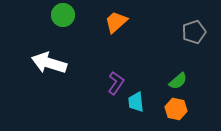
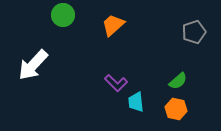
orange trapezoid: moved 3 px left, 3 px down
white arrow: moved 16 px left, 2 px down; rotated 64 degrees counterclockwise
purple L-shape: rotated 100 degrees clockwise
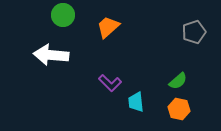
orange trapezoid: moved 5 px left, 2 px down
white arrow: moved 18 px right, 10 px up; rotated 52 degrees clockwise
purple L-shape: moved 6 px left
orange hexagon: moved 3 px right
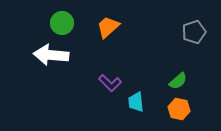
green circle: moved 1 px left, 8 px down
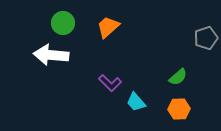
green circle: moved 1 px right
gray pentagon: moved 12 px right, 6 px down
green semicircle: moved 4 px up
cyan trapezoid: rotated 35 degrees counterclockwise
orange hexagon: rotated 15 degrees counterclockwise
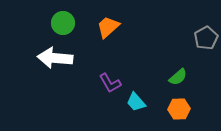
gray pentagon: rotated 10 degrees counterclockwise
white arrow: moved 4 px right, 3 px down
purple L-shape: rotated 15 degrees clockwise
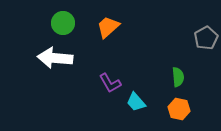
green semicircle: rotated 54 degrees counterclockwise
orange hexagon: rotated 15 degrees clockwise
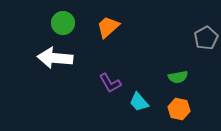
green semicircle: rotated 84 degrees clockwise
cyan trapezoid: moved 3 px right
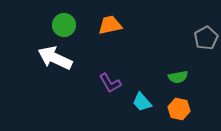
green circle: moved 1 px right, 2 px down
orange trapezoid: moved 2 px right, 2 px up; rotated 30 degrees clockwise
white arrow: rotated 20 degrees clockwise
cyan trapezoid: moved 3 px right
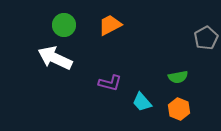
orange trapezoid: rotated 15 degrees counterclockwise
purple L-shape: rotated 45 degrees counterclockwise
orange hexagon: rotated 10 degrees clockwise
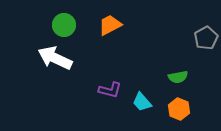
purple L-shape: moved 7 px down
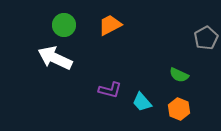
green semicircle: moved 1 px right, 2 px up; rotated 36 degrees clockwise
